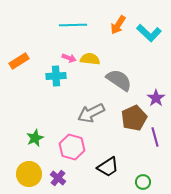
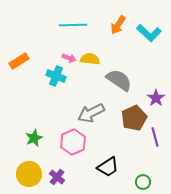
cyan cross: rotated 24 degrees clockwise
green star: moved 1 px left
pink hexagon: moved 1 px right, 5 px up; rotated 20 degrees clockwise
purple cross: moved 1 px left, 1 px up
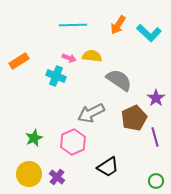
yellow semicircle: moved 2 px right, 3 px up
green circle: moved 13 px right, 1 px up
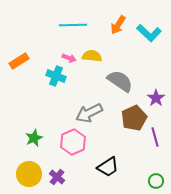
gray semicircle: moved 1 px right, 1 px down
gray arrow: moved 2 px left
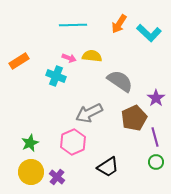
orange arrow: moved 1 px right, 1 px up
green star: moved 4 px left, 5 px down
yellow circle: moved 2 px right, 2 px up
green circle: moved 19 px up
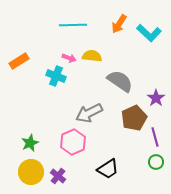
black trapezoid: moved 2 px down
purple cross: moved 1 px right, 1 px up
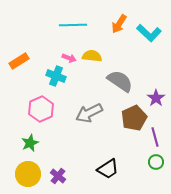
pink hexagon: moved 32 px left, 33 px up
yellow circle: moved 3 px left, 2 px down
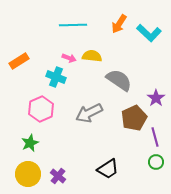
cyan cross: moved 1 px down
gray semicircle: moved 1 px left, 1 px up
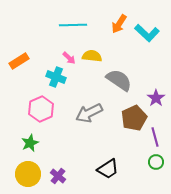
cyan L-shape: moved 2 px left
pink arrow: rotated 24 degrees clockwise
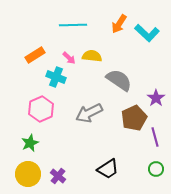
orange rectangle: moved 16 px right, 6 px up
green circle: moved 7 px down
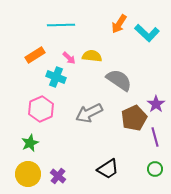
cyan line: moved 12 px left
purple star: moved 6 px down
green circle: moved 1 px left
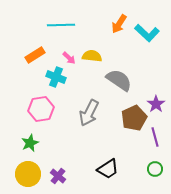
pink hexagon: rotated 15 degrees clockwise
gray arrow: rotated 36 degrees counterclockwise
